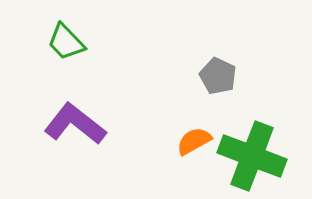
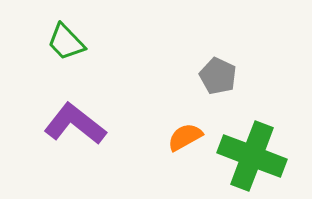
orange semicircle: moved 9 px left, 4 px up
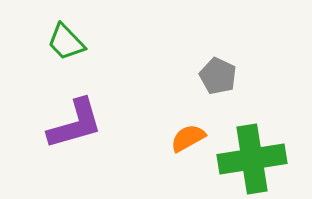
purple L-shape: rotated 126 degrees clockwise
orange semicircle: moved 3 px right, 1 px down
green cross: moved 3 px down; rotated 30 degrees counterclockwise
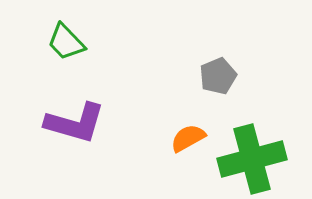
gray pentagon: rotated 24 degrees clockwise
purple L-shape: moved 1 px up; rotated 32 degrees clockwise
green cross: rotated 6 degrees counterclockwise
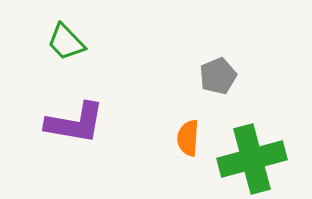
purple L-shape: rotated 6 degrees counterclockwise
orange semicircle: rotated 57 degrees counterclockwise
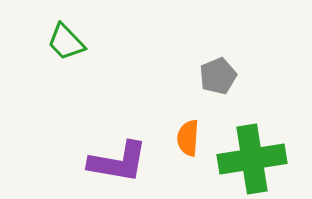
purple L-shape: moved 43 px right, 39 px down
green cross: rotated 6 degrees clockwise
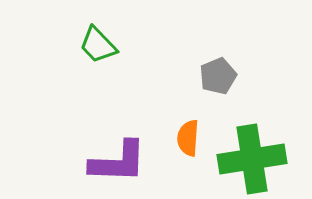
green trapezoid: moved 32 px right, 3 px down
purple L-shape: rotated 8 degrees counterclockwise
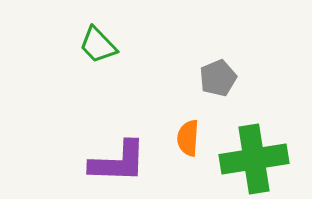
gray pentagon: moved 2 px down
green cross: moved 2 px right
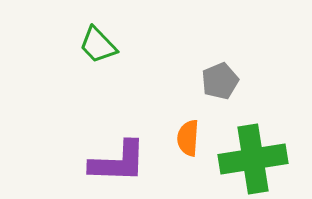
gray pentagon: moved 2 px right, 3 px down
green cross: moved 1 px left
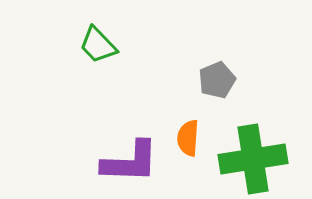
gray pentagon: moved 3 px left, 1 px up
purple L-shape: moved 12 px right
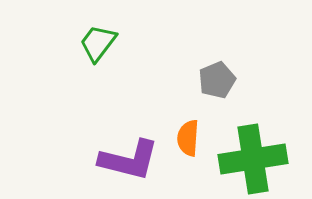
green trapezoid: moved 2 px up; rotated 81 degrees clockwise
purple L-shape: moved 1 px left, 2 px up; rotated 12 degrees clockwise
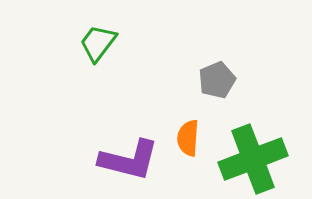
green cross: rotated 12 degrees counterclockwise
